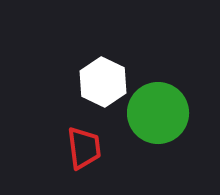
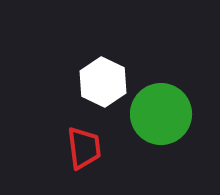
green circle: moved 3 px right, 1 px down
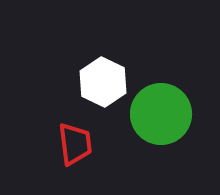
red trapezoid: moved 9 px left, 4 px up
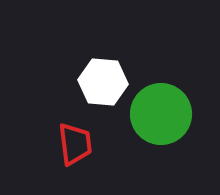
white hexagon: rotated 21 degrees counterclockwise
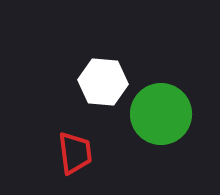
red trapezoid: moved 9 px down
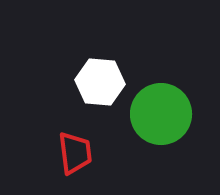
white hexagon: moved 3 px left
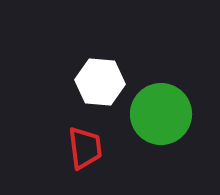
red trapezoid: moved 10 px right, 5 px up
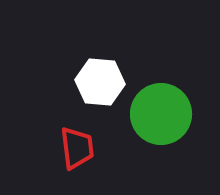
red trapezoid: moved 8 px left
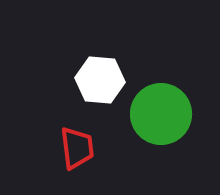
white hexagon: moved 2 px up
